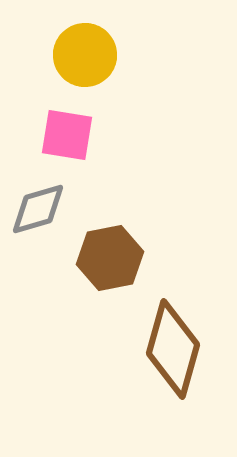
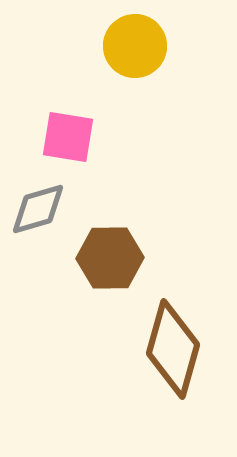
yellow circle: moved 50 px right, 9 px up
pink square: moved 1 px right, 2 px down
brown hexagon: rotated 10 degrees clockwise
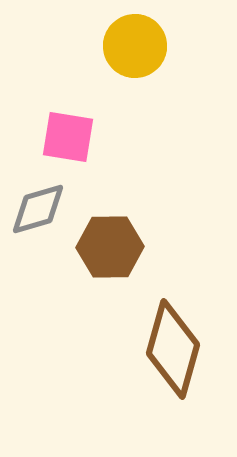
brown hexagon: moved 11 px up
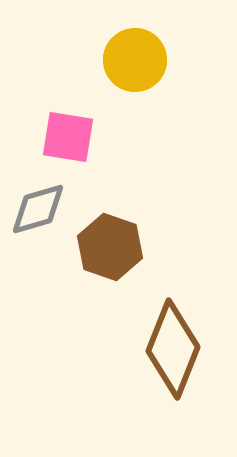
yellow circle: moved 14 px down
brown hexagon: rotated 20 degrees clockwise
brown diamond: rotated 6 degrees clockwise
